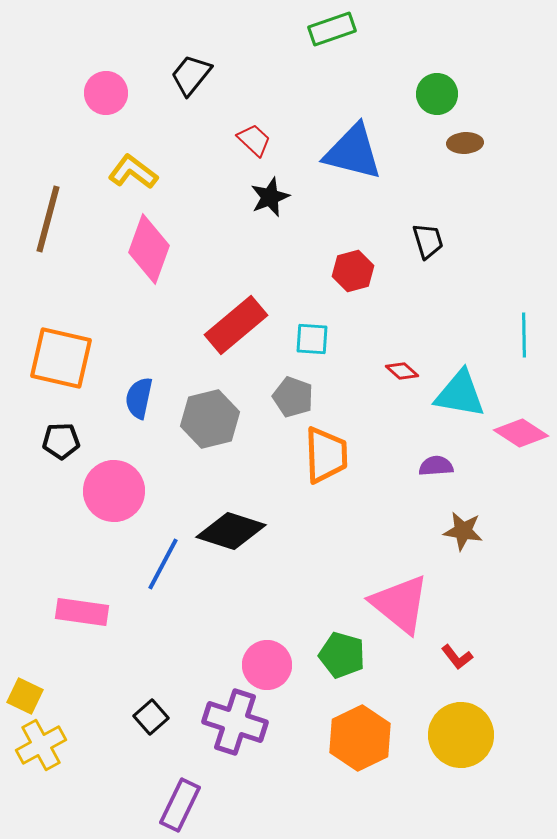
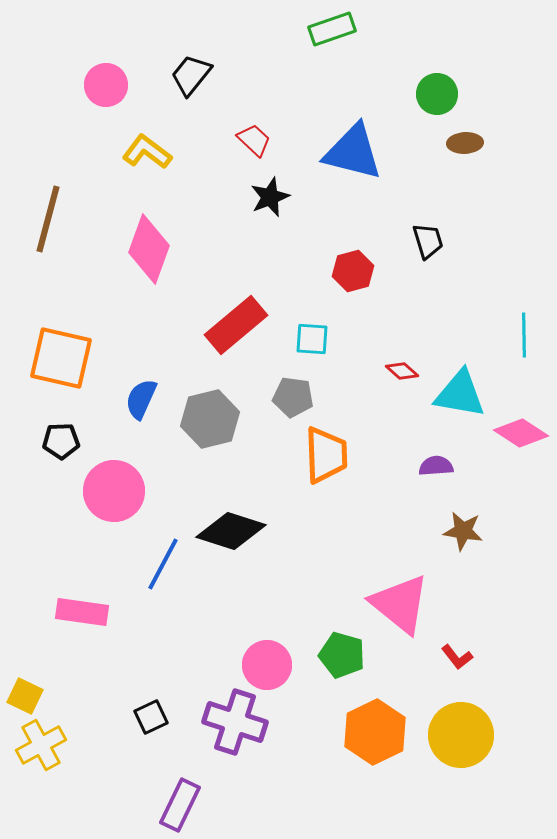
pink circle at (106, 93): moved 8 px up
yellow L-shape at (133, 172): moved 14 px right, 20 px up
gray pentagon at (293, 397): rotated 12 degrees counterclockwise
blue semicircle at (139, 398): moved 2 px right, 1 px down; rotated 12 degrees clockwise
black square at (151, 717): rotated 16 degrees clockwise
orange hexagon at (360, 738): moved 15 px right, 6 px up
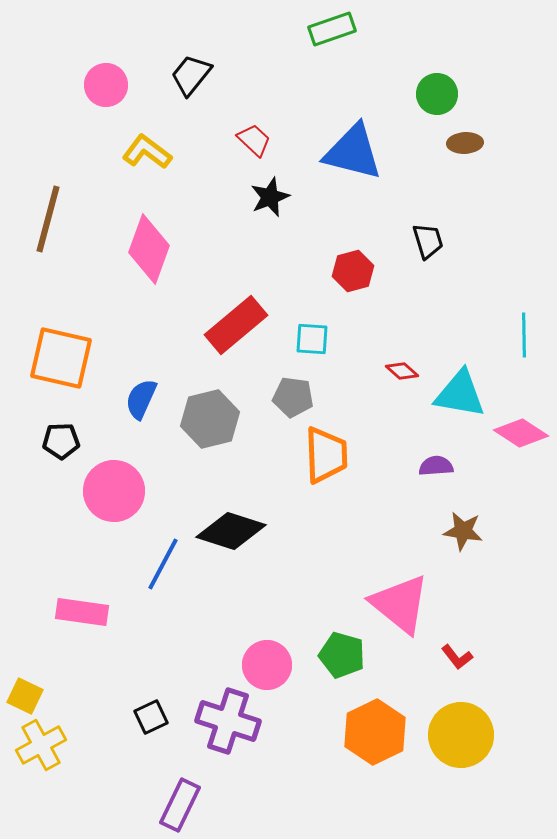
purple cross at (235, 722): moved 7 px left, 1 px up
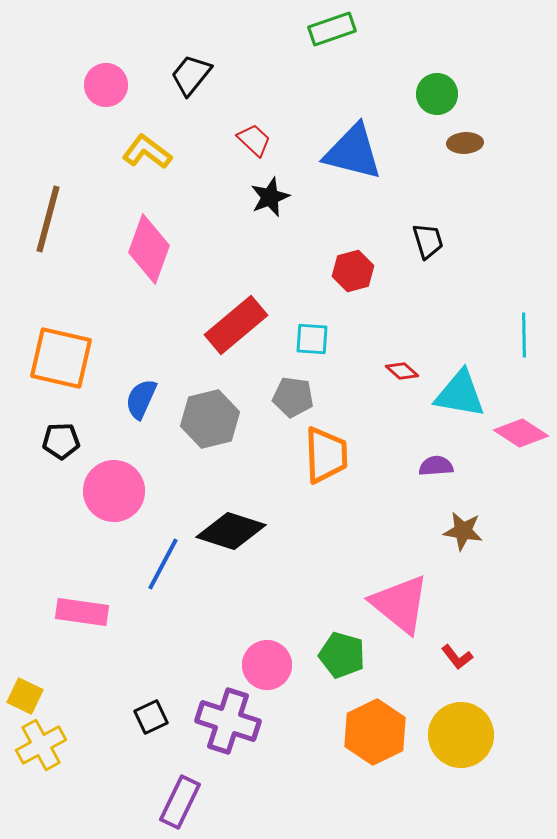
purple rectangle at (180, 805): moved 3 px up
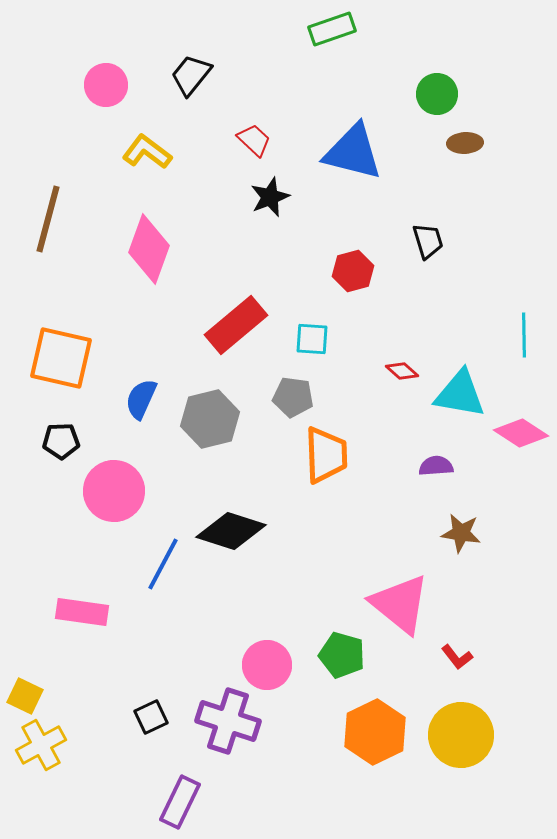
brown star at (463, 531): moved 2 px left, 2 px down
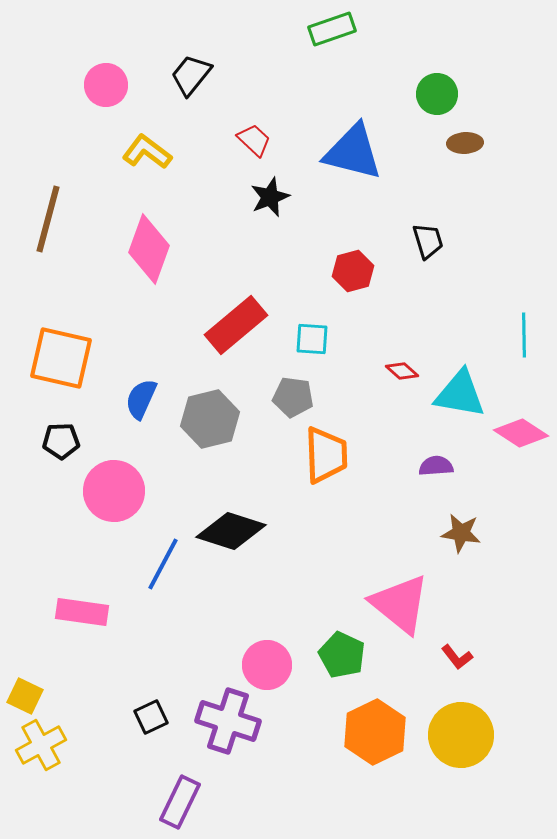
green pentagon at (342, 655): rotated 9 degrees clockwise
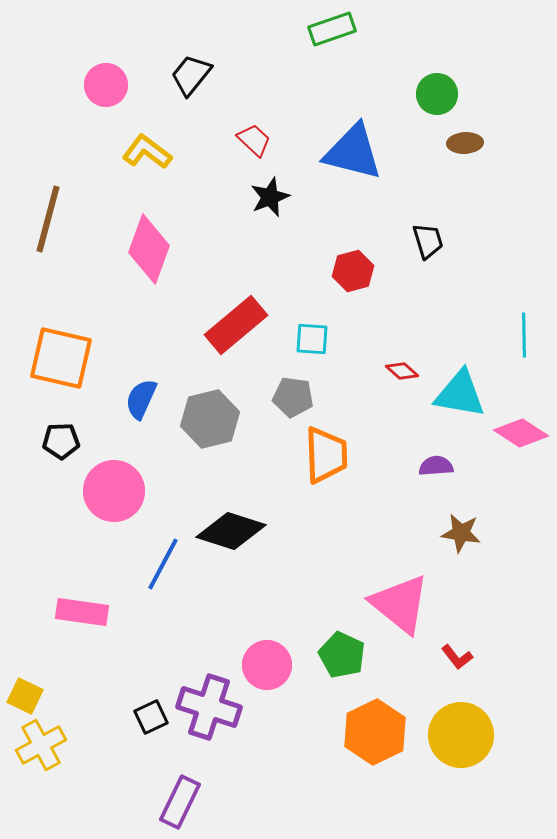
purple cross at (228, 721): moved 19 px left, 14 px up
